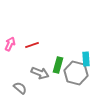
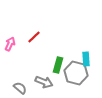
red line: moved 2 px right, 8 px up; rotated 24 degrees counterclockwise
gray arrow: moved 4 px right, 9 px down
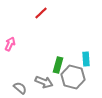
red line: moved 7 px right, 24 px up
gray hexagon: moved 3 px left, 4 px down
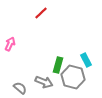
cyan rectangle: moved 1 px down; rotated 24 degrees counterclockwise
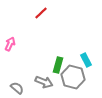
gray semicircle: moved 3 px left
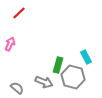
red line: moved 22 px left
cyan rectangle: moved 3 px up
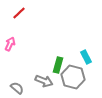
gray arrow: moved 1 px up
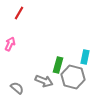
red line: rotated 16 degrees counterclockwise
cyan rectangle: moved 1 px left; rotated 40 degrees clockwise
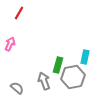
gray hexagon: rotated 25 degrees counterclockwise
gray arrow: rotated 132 degrees counterclockwise
